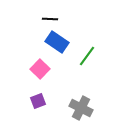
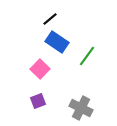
black line: rotated 42 degrees counterclockwise
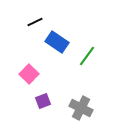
black line: moved 15 px left, 3 px down; rotated 14 degrees clockwise
pink square: moved 11 px left, 5 px down
purple square: moved 5 px right
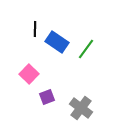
black line: moved 7 px down; rotated 63 degrees counterclockwise
green line: moved 1 px left, 7 px up
purple square: moved 4 px right, 4 px up
gray cross: rotated 10 degrees clockwise
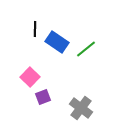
green line: rotated 15 degrees clockwise
pink square: moved 1 px right, 3 px down
purple square: moved 4 px left
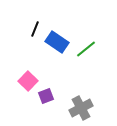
black line: rotated 21 degrees clockwise
pink square: moved 2 px left, 4 px down
purple square: moved 3 px right, 1 px up
gray cross: rotated 25 degrees clockwise
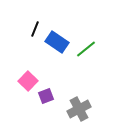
gray cross: moved 2 px left, 1 px down
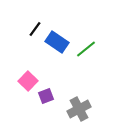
black line: rotated 14 degrees clockwise
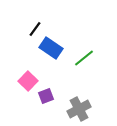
blue rectangle: moved 6 px left, 6 px down
green line: moved 2 px left, 9 px down
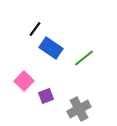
pink square: moved 4 px left
